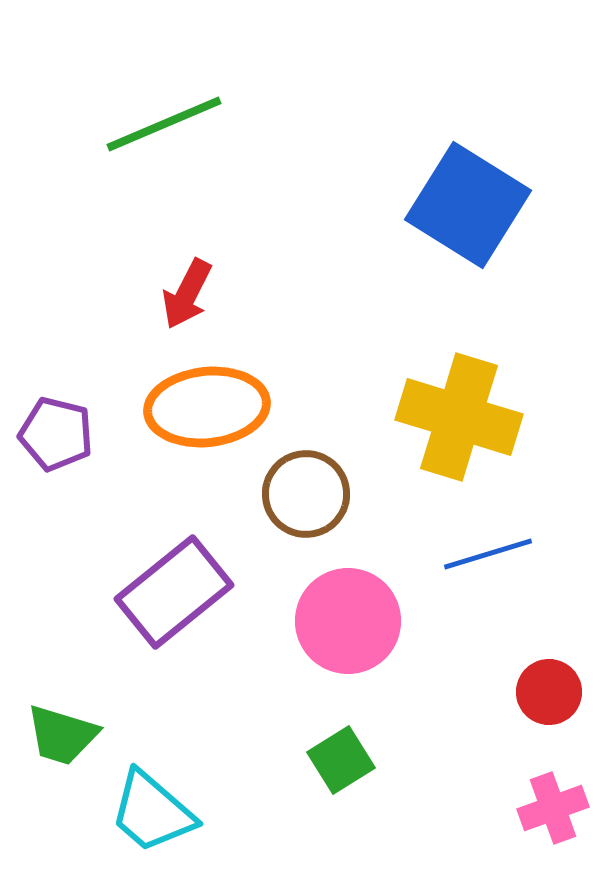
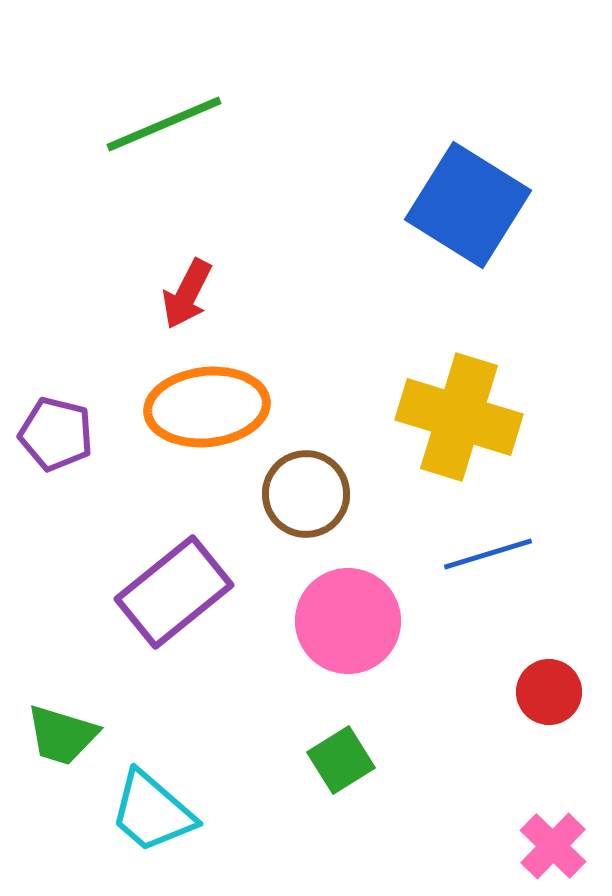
pink cross: moved 38 px down; rotated 26 degrees counterclockwise
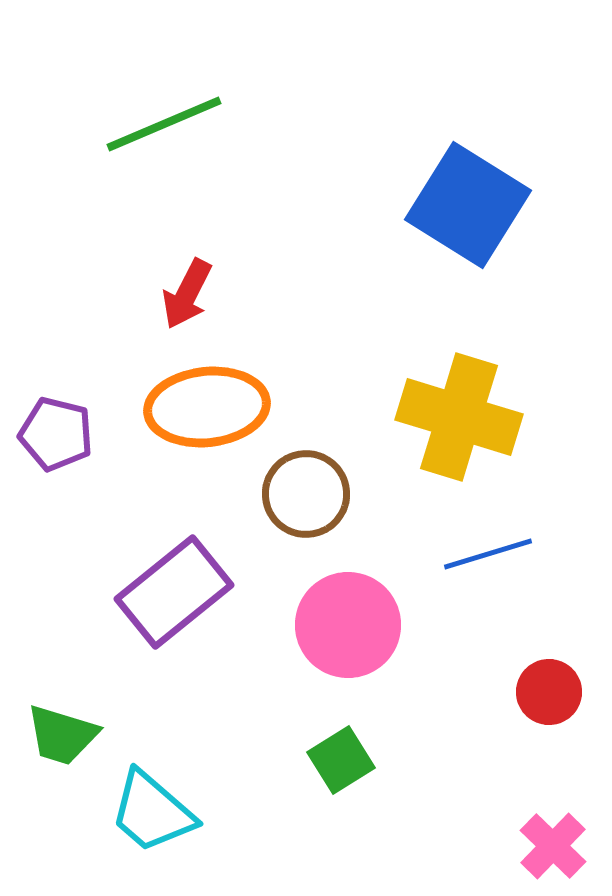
pink circle: moved 4 px down
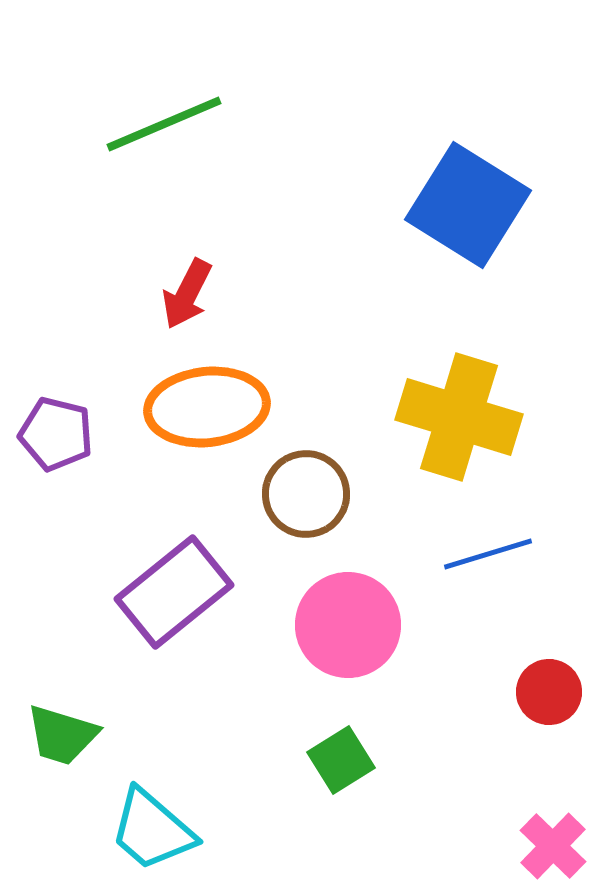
cyan trapezoid: moved 18 px down
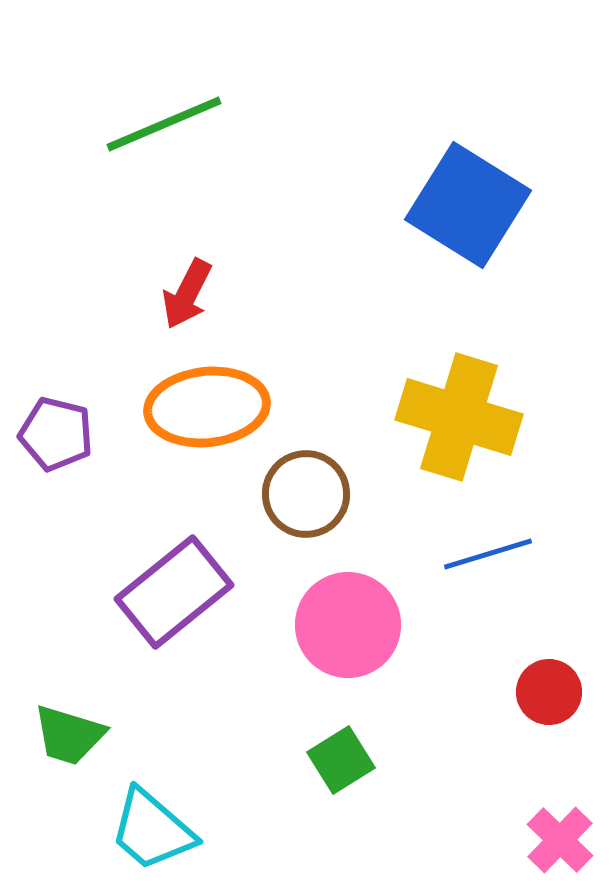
green trapezoid: moved 7 px right
pink cross: moved 7 px right, 6 px up
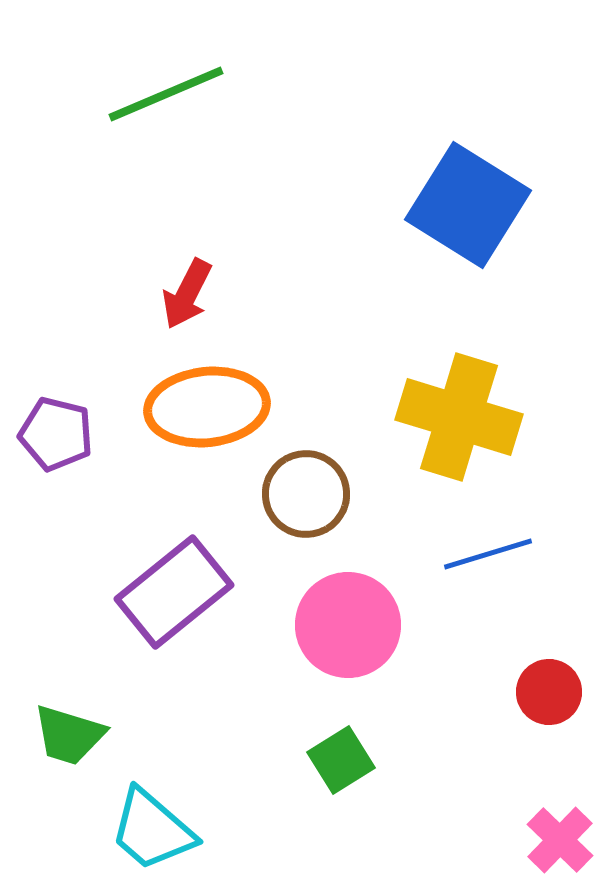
green line: moved 2 px right, 30 px up
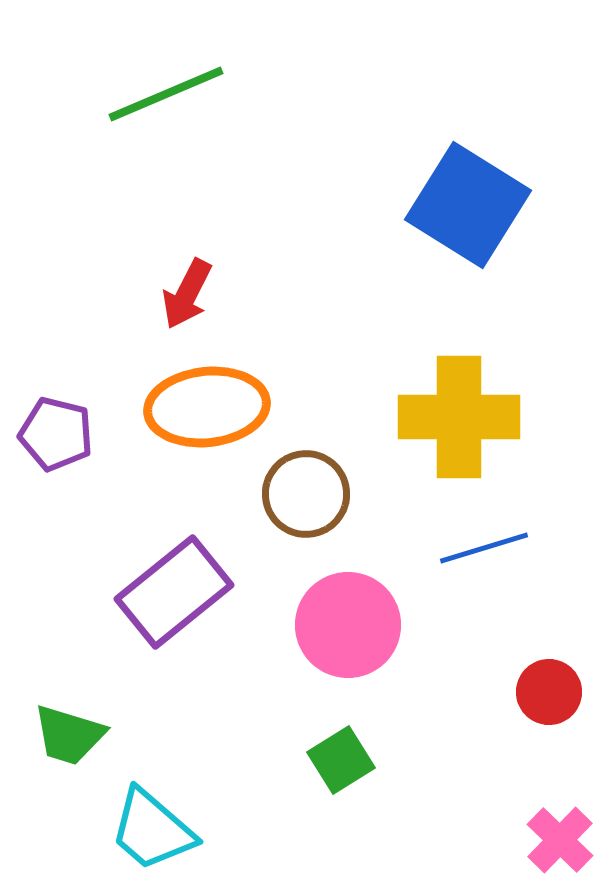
yellow cross: rotated 17 degrees counterclockwise
blue line: moved 4 px left, 6 px up
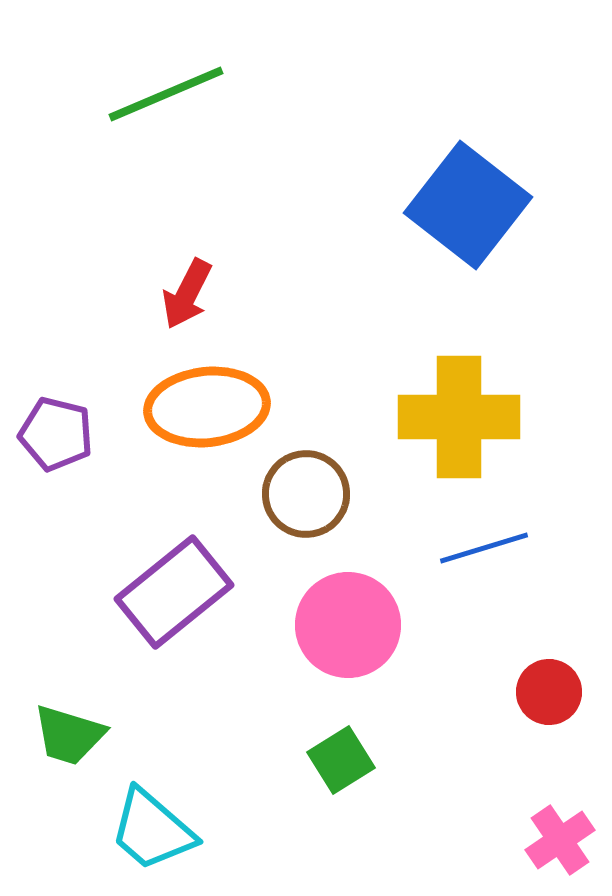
blue square: rotated 6 degrees clockwise
pink cross: rotated 12 degrees clockwise
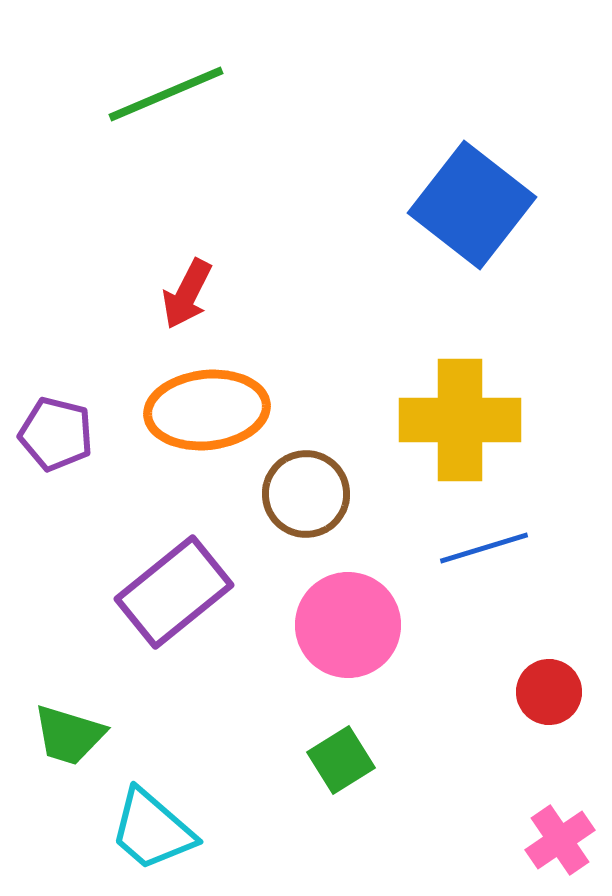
blue square: moved 4 px right
orange ellipse: moved 3 px down
yellow cross: moved 1 px right, 3 px down
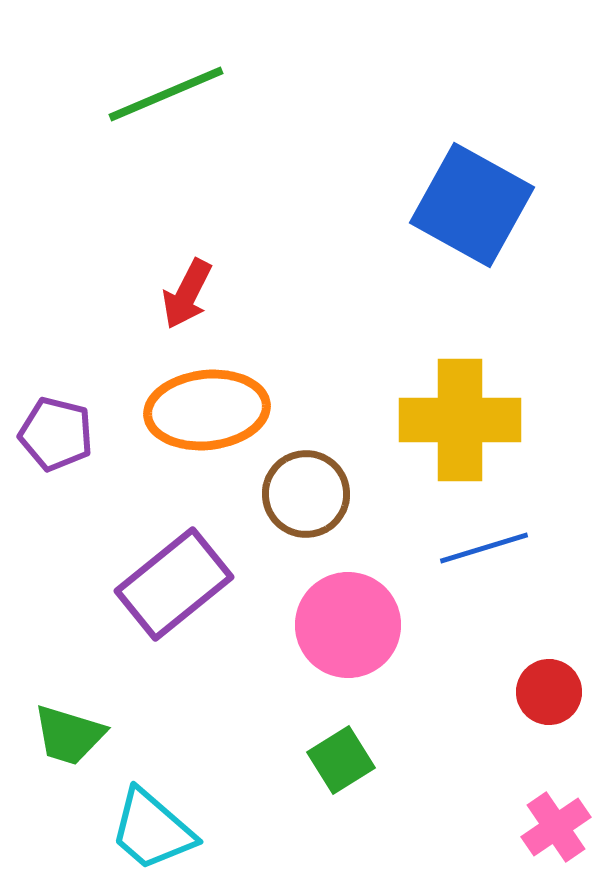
blue square: rotated 9 degrees counterclockwise
purple rectangle: moved 8 px up
pink cross: moved 4 px left, 13 px up
